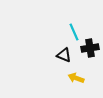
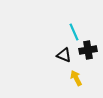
black cross: moved 2 px left, 2 px down
yellow arrow: rotated 42 degrees clockwise
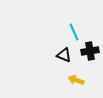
black cross: moved 2 px right, 1 px down
yellow arrow: moved 2 px down; rotated 42 degrees counterclockwise
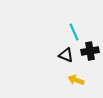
black triangle: moved 2 px right
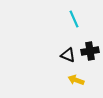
cyan line: moved 13 px up
black triangle: moved 2 px right
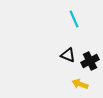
black cross: moved 10 px down; rotated 18 degrees counterclockwise
yellow arrow: moved 4 px right, 4 px down
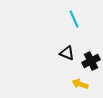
black triangle: moved 1 px left, 2 px up
black cross: moved 1 px right
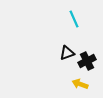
black triangle: rotated 42 degrees counterclockwise
black cross: moved 4 px left
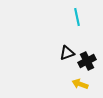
cyan line: moved 3 px right, 2 px up; rotated 12 degrees clockwise
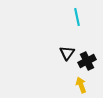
black triangle: rotated 35 degrees counterclockwise
yellow arrow: moved 1 px right, 1 px down; rotated 49 degrees clockwise
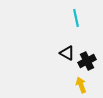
cyan line: moved 1 px left, 1 px down
black triangle: rotated 35 degrees counterclockwise
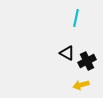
cyan line: rotated 24 degrees clockwise
yellow arrow: rotated 84 degrees counterclockwise
